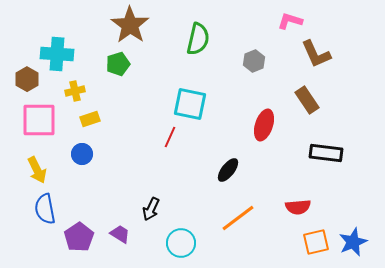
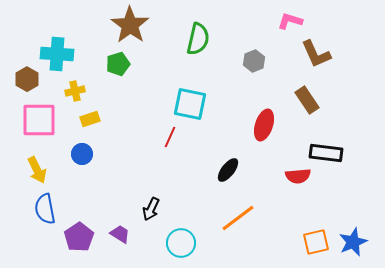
red semicircle: moved 31 px up
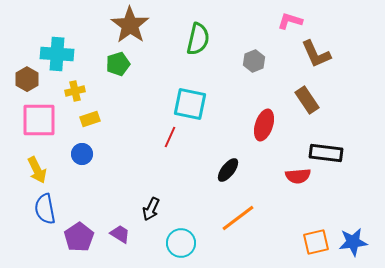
blue star: rotated 16 degrees clockwise
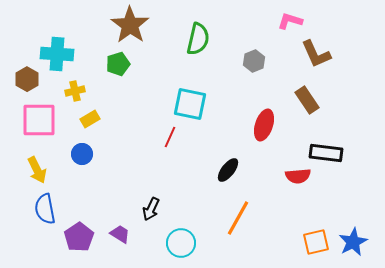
yellow rectangle: rotated 12 degrees counterclockwise
orange line: rotated 24 degrees counterclockwise
blue star: rotated 20 degrees counterclockwise
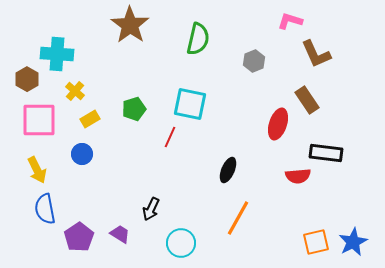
green pentagon: moved 16 px right, 45 px down
yellow cross: rotated 36 degrees counterclockwise
red ellipse: moved 14 px right, 1 px up
black ellipse: rotated 15 degrees counterclockwise
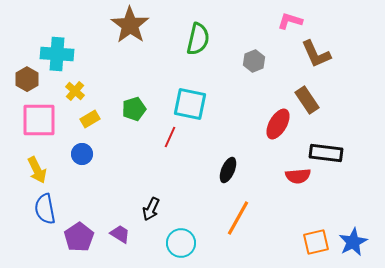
red ellipse: rotated 12 degrees clockwise
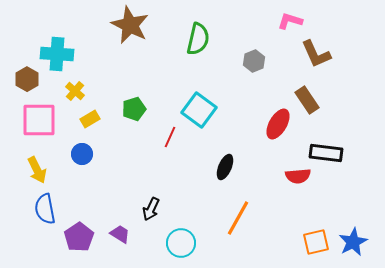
brown star: rotated 9 degrees counterclockwise
cyan square: moved 9 px right, 6 px down; rotated 24 degrees clockwise
black ellipse: moved 3 px left, 3 px up
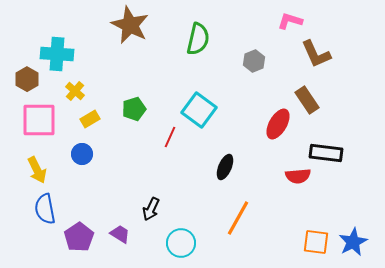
orange square: rotated 20 degrees clockwise
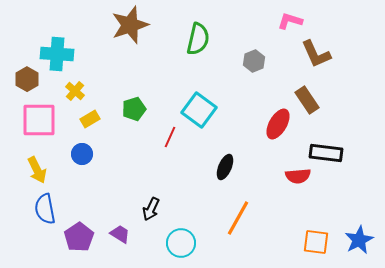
brown star: rotated 27 degrees clockwise
blue star: moved 6 px right, 2 px up
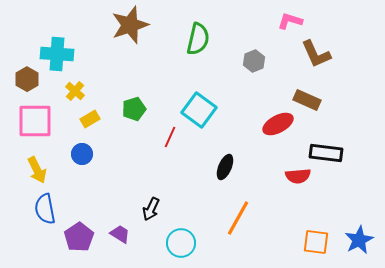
brown rectangle: rotated 32 degrees counterclockwise
pink square: moved 4 px left, 1 px down
red ellipse: rotated 32 degrees clockwise
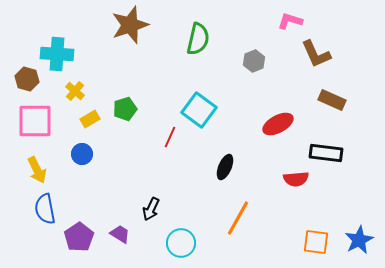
brown hexagon: rotated 15 degrees counterclockwise
brown rectangle: moved 25 px right
green pentagon: moved 9 px left
red semicircle: moved 2 px left, 3 px down
